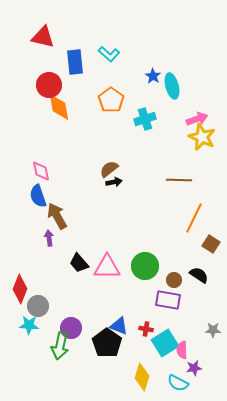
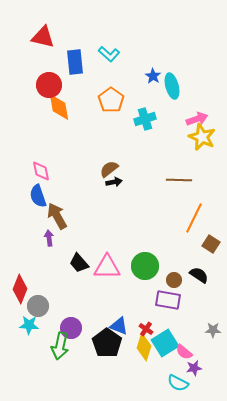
red cross: rotated 24 degrees clockwise
pink semicircle: moved 2 px right, 2 px down; rotated 48 degrees counterclockwise
yellow diamond: moved 2 px right, 30 px up
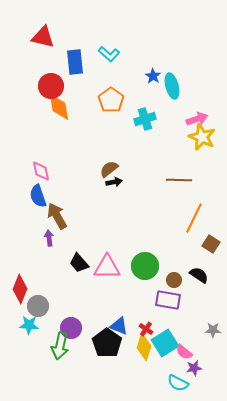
red circle: moved 2 px right, 1 px down
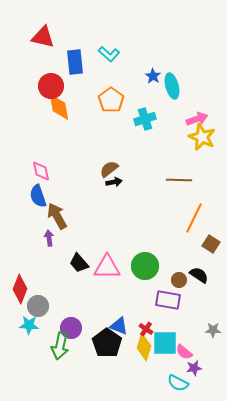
brown circle: moved 5 px right
cyan square: rotated 32 degrees clockwise
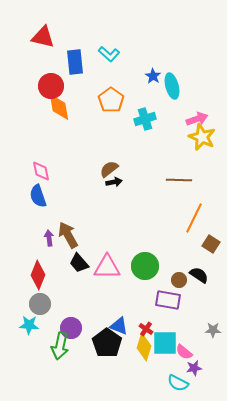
brown arrow: moved 11 px right, 19 px down
red diamond: moved 18 px right, 14 px up
gray circle: moved 2 px right, 2 px up
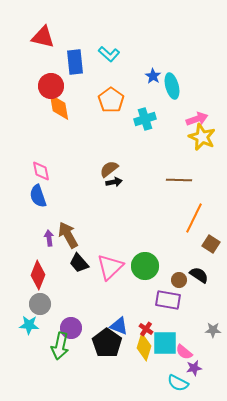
pink triangle: moved 3 px right; rotated 44 degrees counterclockwise
